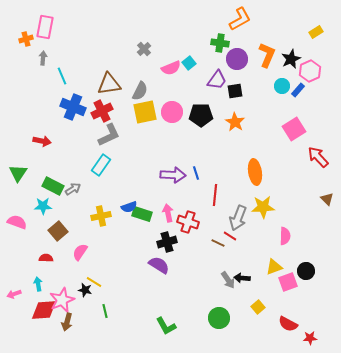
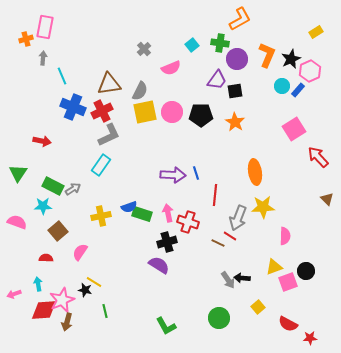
cyan square at (189, 63): moved 3 px right, 18 px up
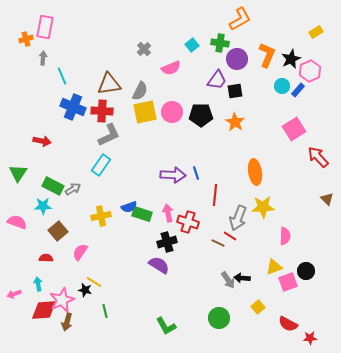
red cross at (102, 111): rotated 30 degrees clockwise
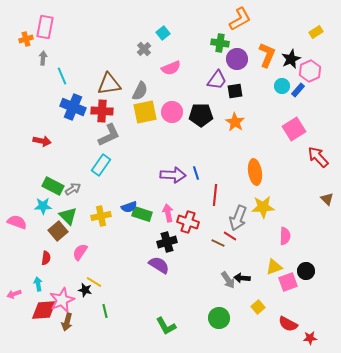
cyan square at (192, 45): moved 29 px left, 12 px up
green triangle at (18, 173): moved 50 px right, 43 px down; rotated 18 degrees counterclockwise
red semicircle at (46, 258): rotated 96 degrees clockwise
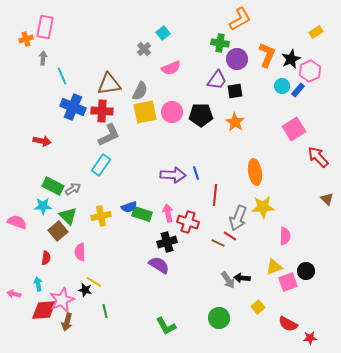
pink semicircle at (80, 252): rotated 36 degrees counterclockwise
pink arrow at (14, 294): rotated 32 degrees clockwise
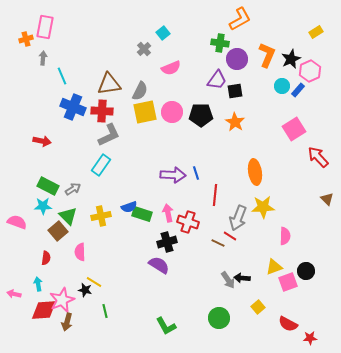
green rectangle at (53, 186): moved 5 px left
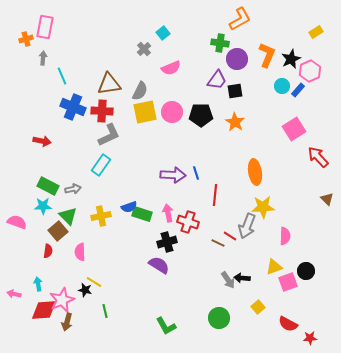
gray arrow at (73, 189): rotated 21 degrees clockwise
gray arrow at (238, 218): moved 9 px right, 8 px down
red semicircle at (46, 258): moved 2 px right, 7 px up
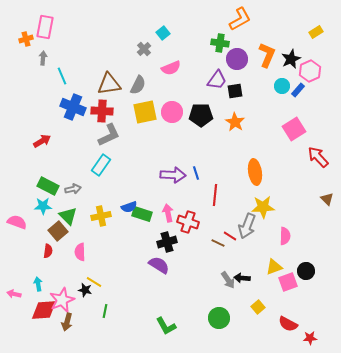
gray semicircle at (140, 91): moved 2 px left, 6 px up
red arrow at (42, 141): rotated 42 degrees counterclockwise
green line at (105, 311): rotated 24 degrees clockwise
